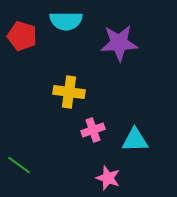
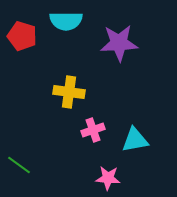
cyan triangle: rotated 8 degrees counterclockwise
pink star: rotated 15 degrees counterclockwise
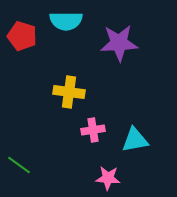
pink cross: rotated 10 degrees clockwise
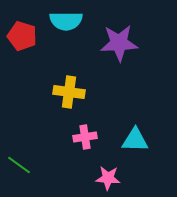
pink cross: moved 8 px left, 7 px down
cyan triangle: rotated 12 degrees clockwise
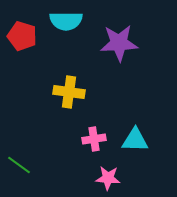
pink cross: moved 9 px right, 2 px down
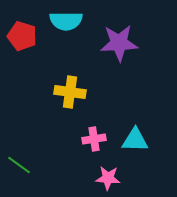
yellow cross: moved 1 px right
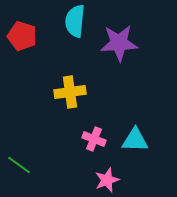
cyan semicircle: moved 9 px right; rotated 96 degrees clockwise
yellow cross: rotated 16 degrees counterclockwise
pink cross: rotated 30 degrees clockwise
pink star: moved 1 px left, 2 px down; rotated 25 degrees counterclockwise
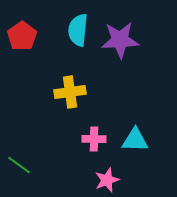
cyan semicircle: moved 3 px right, 9 px down
red pentagon: rotated 20 degrees clockwise
purple star: moved 1 px right, 3 px up
pink cross: rotated 20 degrees counterclockwise
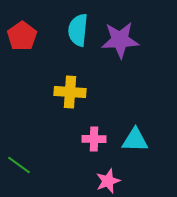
yellow cross: rotated 12 degrees clockwise
pink star: moved 1 px right, 1 px down
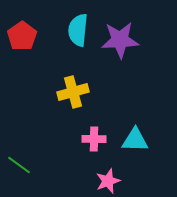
yellow cross: moved 3 px right; rotated 20 degrees counterclockwise
